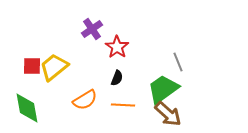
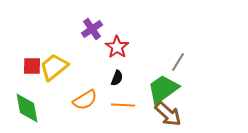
gray line: rotated 54 degrees clockwise
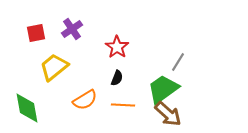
purple cross: moved 20 px left
red square: moved 4 px right, 33 px up; rotated 12 degrees counterclockwise
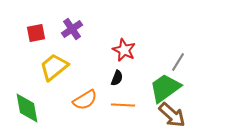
red star: moved 7 px right, 3 px down; rotated 10 degrees counterclockwise
green trapezoid: moved 2 px right, 1 px up
brown arrow: moved 4 px right, 1 px down
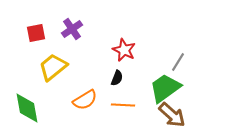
yellow trapezoid: moved 1 px left
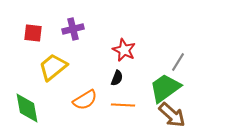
purple cross: moved 1 px right; rotated 20 degrees clockwise
red square: moved 3 px left; rotated 18 degrees clockwise
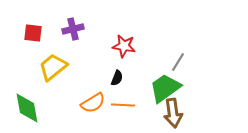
red star: moved 4 px up; rotated 15 degrees counterclockwise
orange semicircle: moved 8 px right, 3 px down
brown arrow: moved 1 px right, 2 px up; rotated 40 degrees clockwise
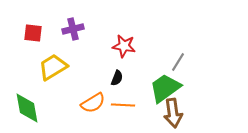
yellow trapezoid: rotated 8 degrees clockwise
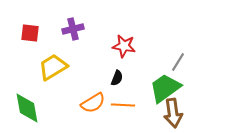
red square: moved 3 px left
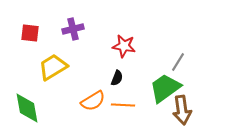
orange semicircle: moved 2 px up
brown arrow: moved 9 px right, 3 px up
